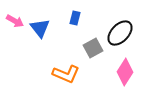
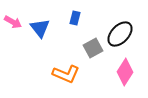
pink arrow: moved 2 px left, 1 px down
black ellipse: moved 1 px down
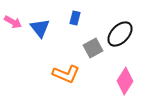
pink diamond: moved 9 px down
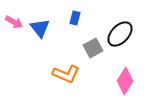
pink arrow: moved 1 px right
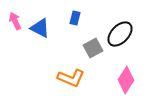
pink arrow: moved 1 px right, 1 px up; rotated 144 degrees counterclockwise
blue triangle: rotated 25 degrees counterclockwise
orange L-shape: moved 5 px right, 4 px down
pink diamond: moved 1 px right, 1 px up
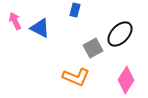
blue rectangle: moved 8 px up
orange L-shape: moved 5 px right, 1 px up
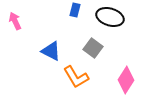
blue triangle: moved 11 px right, 23 px down
black ellipse: moved 10 px left, 17 px up; rotated 64 degrees clockwise
gray square: rotated 24 degrees counterclockwise
orange L-shape: rotated 36 degrees clockwise
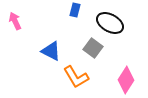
black ellipse: moved 6 px down; rotated 12 degrees clockwise
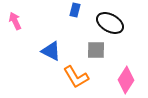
gray square: moved 3 px right, 2 px down; rotated 36 degrees counterclockwise
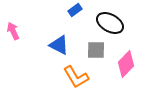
blue rectangle: rotated 40 degrees clockwise
pink arrow: moved 2 px left, 10 px down
blue triangle: moved 8 px right, 6 px up
pink diamond: moved 16 px up; rotated 12 degrees clockwise
